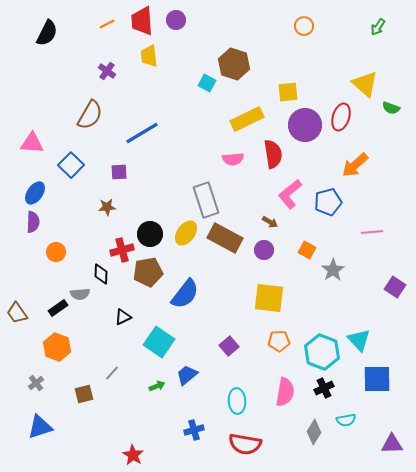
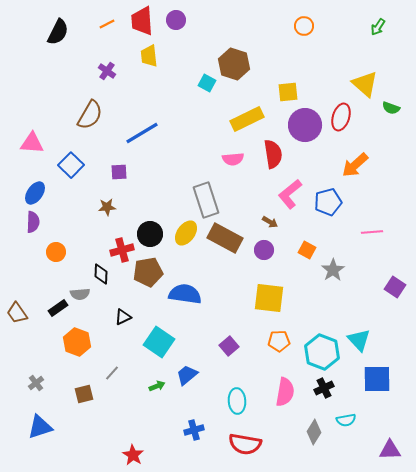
black semicircle at (47, 33): moved 11 px right, 1 px up
blue semicircle at (185, 294): rotated 120 degrees counterclockwise
orange hexagon at (57, 347): moved 20 px right, 5 px up
purple triangle at (392, 444): moved 2 px left, 6 px down
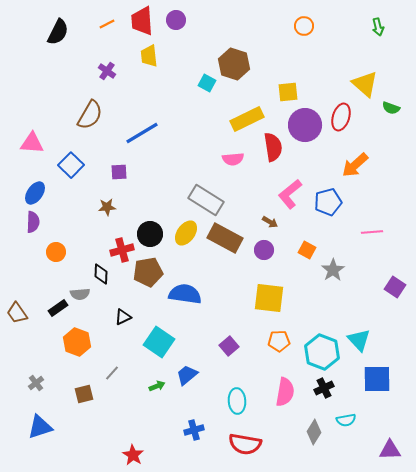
green arrow at (378, 27): rotated 48 degrees counterclockwise
red semicircle at (273, 154): moved 7 px up
gray rectangle at (206, 200): rotated 40 degrees counterclockwise
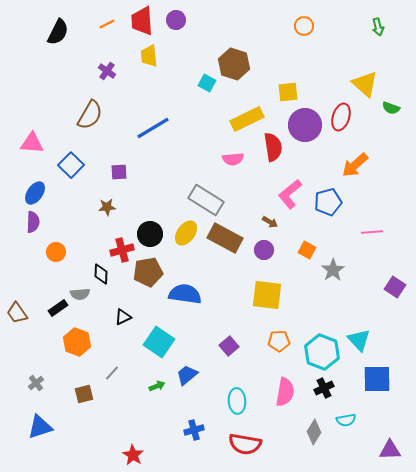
blue line at (142, 133): moved 11 px right, 5 px up
yellow square at (269, 298): moved 2 px left, 3 px up
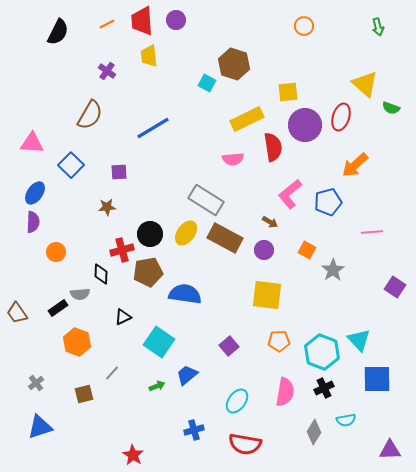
cyan ellipse at (237, 401): rotated 40 degrees clockwise
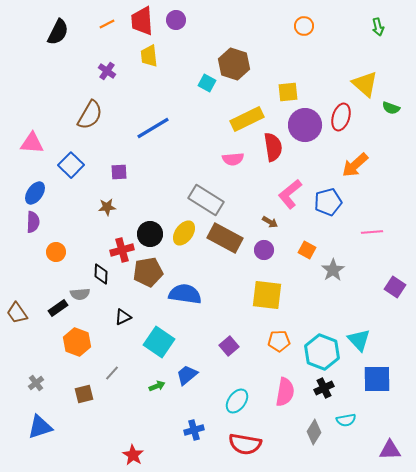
yellow ellipse at (186, 233): moved 2 px left
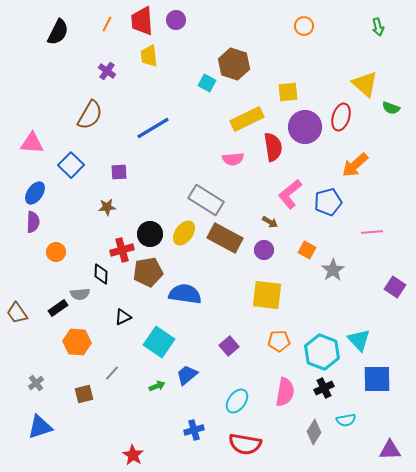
orange line at (107, 24): rotated 35 degrees counterclockwise
purple circle at (305, 125): moved 2 px down
orange hexagon at (77, 342): rotated 16 degrees counterclockwise
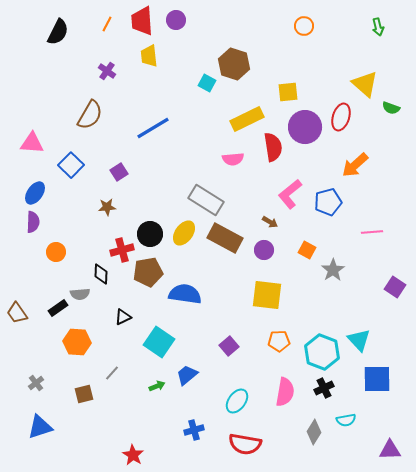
purple square at (119, 172): rotated 30 degrees counterclockwise
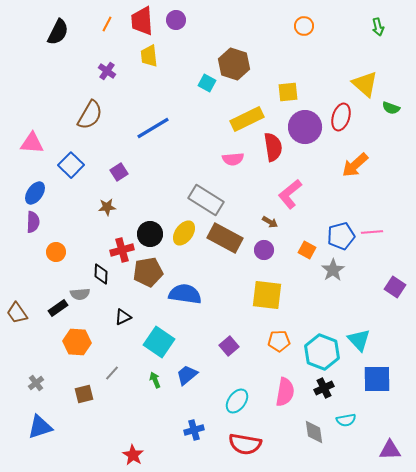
blue pentagon at (328, 202): moved 13 px right, 34 px down
green arrow at (157, 386): moved 2 px left, 6 px up; rotated 91 degrees counterclockwise
gray diamond at (314, 432): rotated 40 degrees counterclockwise
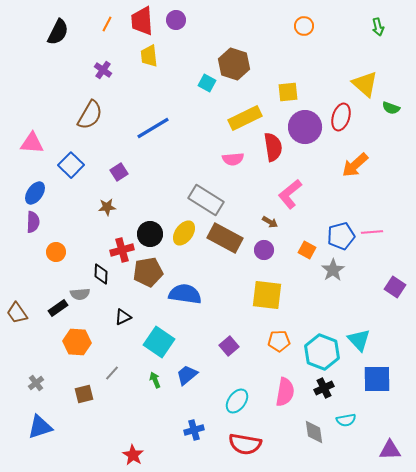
purple cross at (107, 71): moved 4 px left, 1 px up
yellow rectangle at (247, 119): moved 2 px left, 1 px up
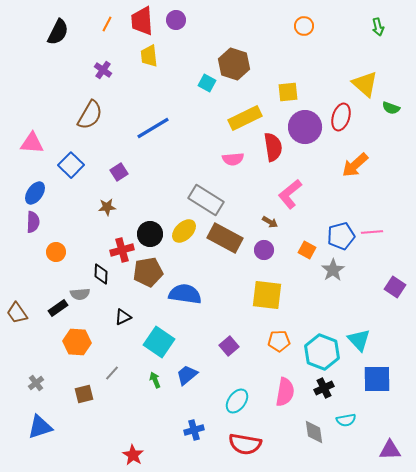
yellow ellipse at (184, 233): moved 2 px up; rotated 10 degrees clockwise
